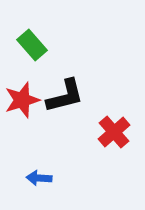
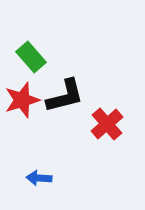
green rectangle: moved 1 px left, 12 px down
red cross: moved 7 px left, 8 px up
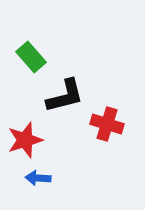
red star: moved 3 px right, 40 px down
red cross: rotated 32 degrees counterclockwise
blue arrow: moved 1 px left
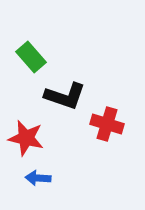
black L-shape: rotated 33 degrees clockwise
red star: moved 1 px right, 2 px up; rotated 30 degrees clockwise
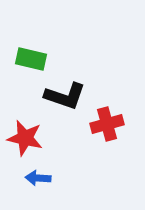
green rectangle: moved 2 px down; rotated 36 degrees counterclockwise
red cross: rotated 32 degrees counterclockwise
red star: moved 1 px left
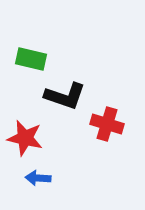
red cross: rotated 32 degrees clockwise
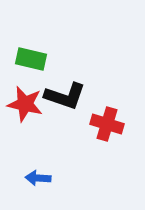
red star: moved 34 px up
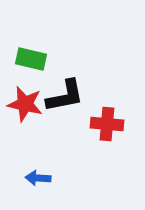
black L-shape: rotated 30 degrees counterclockwise
red cross: rotated 12 degrees counterclockwise
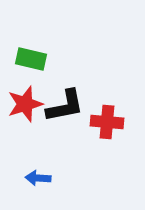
black L-shape: moved 10 px down
red star: rotated 30 degrees counterclockwise
red cross: moved 2 px up
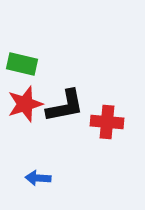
green rectangle: moved 9 px left, 5 px down
